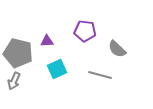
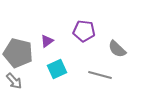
purple pentagon: moved 1 px left
purple triangle: rotated 32 degrees counterclockwise
gray arrow: rotated 66 degrees counterclockwise
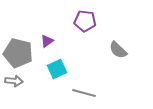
purple pentagon: moved 1 px right, 10 px up
gray semicircle: moved 1 px right, 1 px down
gray line: moved 16 px left, 18 px down
gray arrow: rotated 42 degrees counterclockwise
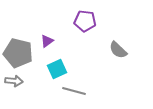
gray line: moved 10 px left, 2 px up
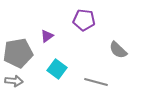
purple pentagon: moved 1 px left, 1 px up
purple triangle: moved 5 px up
gray pentagon: rotated 24 degrees counterclockwise
cyan square: rotated 30 degrees counterclockwise
gray line: moved 22 px right, 9 px up
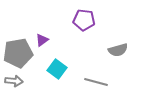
purple triangle: moved 5 px left, 4 px down
gray semicircle: rotated 60 degrees counterclockwise
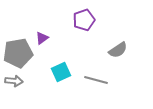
purple pentagon: rotated 25 degrees counterclockwise
purple triangle: moved 2 px up
gray semicircle: rotated 18 degrees counterclockwise
cyan square: moved 4 px right, 3 px down; rotated 30 degrees clockwise
gray line: moved 2 px up
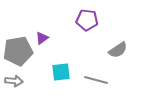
purple pentagon: moved 3 px right; rotated 25 degrees clockwise
gray pentagon: moved 2 px up
cyan square: rotated 18 degrees clockwise
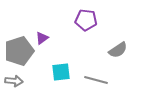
purple pentagon: moved 1 px left
gray pentagon: moved 1 px right; rotated 8 degrees counterclockwise
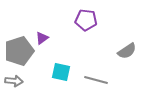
gray semicircle: moved 9 px right, 1 px down
cyan square: rotated 18 degrees clockwise
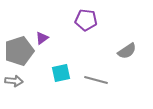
cyan square: moved 1 px down; rotated 24 degrees counterclockwise
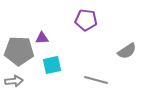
purple triangle: rotated 32 degrees clockwise
gray pentagon: rotated 20 degrees clockwise
cyan square: moved 9 px left, 8 px up
gray arrow: rotated 12 degrees counterclockwise
